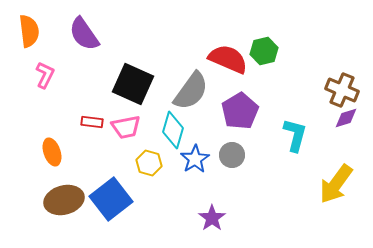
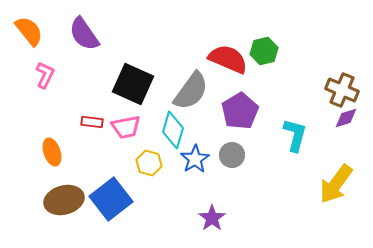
orange semicircle: rotated 32 degrees counterclockwise
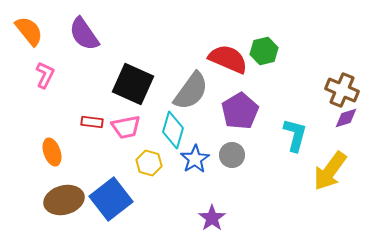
yellow arrow: moved 6 px left, 13 px up
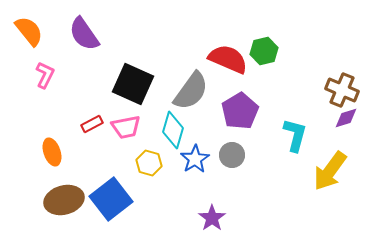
red rectangle: moved 2 px down; rotated 35 degrees counterclockwise
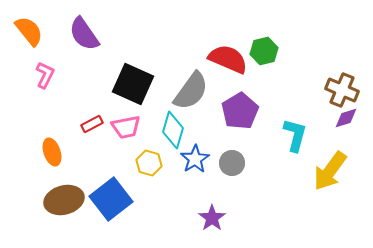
gray circle: moved 8 px down
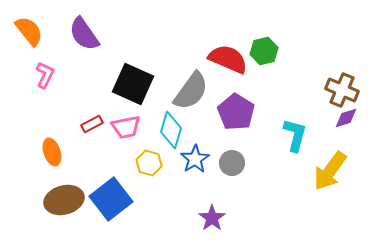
purple pentagon: moved 4 px left, 1 px down; rotated 9 degrees counterclockwise
cyan diamond: moved 2 px left
